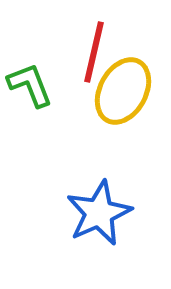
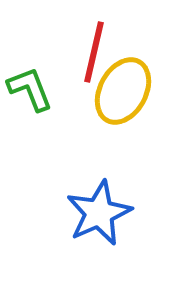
green L-shape: moved 4 px down
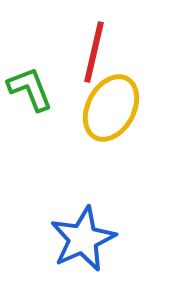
yellow ellipse: moved 12 px left, 17 px down
blue star: moved 16 px left, 26 px down
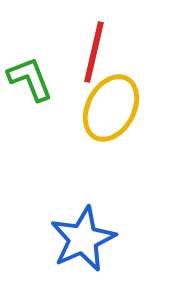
green L-shape: moved 10 px up
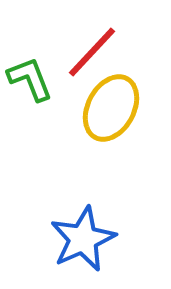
red line: moved 2 px left; rotated 30 degrees clockwise
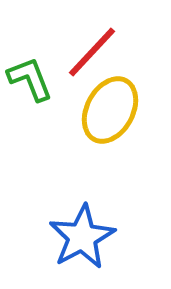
yellow ellipse: moved 1 px left, 2 px down
blue star: moved 1 px left, 2 px up; rotated 4 degrees counterclockwise
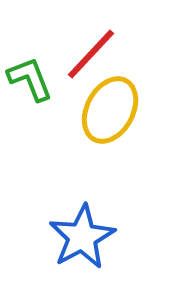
red line: moved 1 px left, 2 px down
